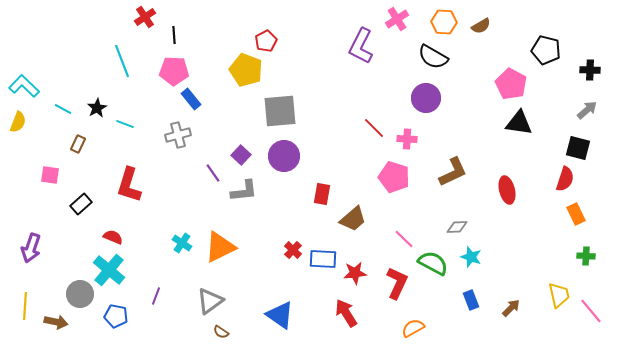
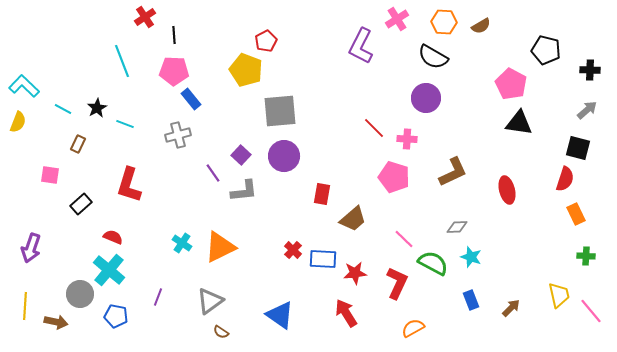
purple line at (156, 296): moved 2 px right, 1 px down
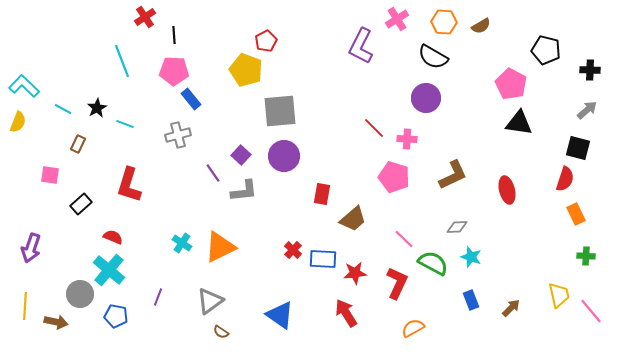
brown L-shape at (453, 172): moved 3 px down
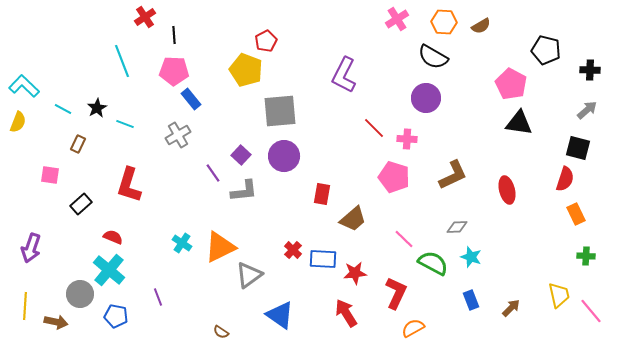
purple L-shape at (361, 46): moved 17 px left, 29 px down
gray cross at (178, 135): rotated 15 degrees counterclockwise
red L-shape at (397, 283): moved 1 px left, 10 px down
purple line at (158, 297): rotated 42 degrees counterclockwise
gray triangle at (210, 301): moved 39 px right, 26 px up
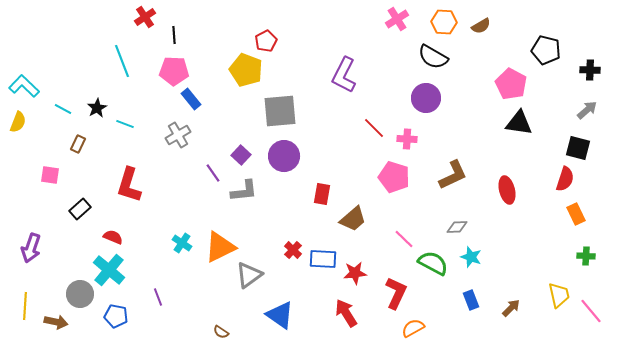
black rectangle at (81, 204): moved 1 px left, 5 px down
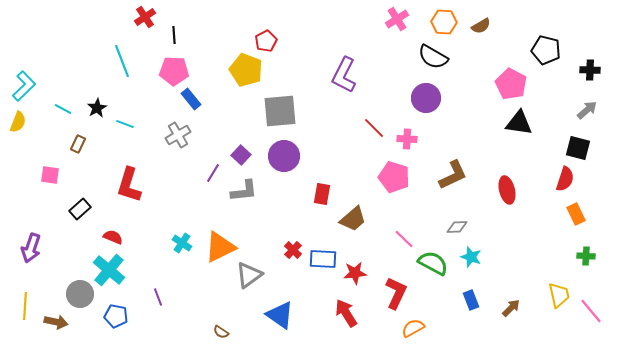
cyan L-shape at (24, 86): rotated 92 degrees clockwise
purple line at (213, 173): rotated 66 degrees clockwise
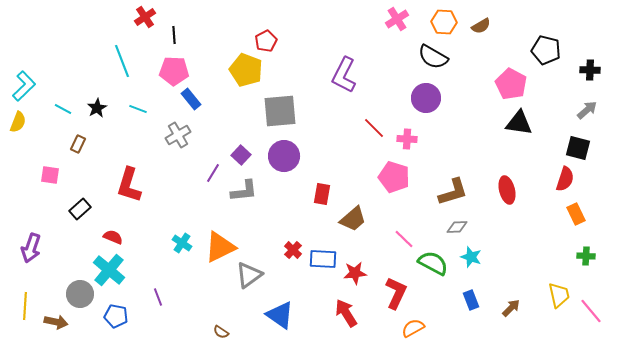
cyan line at (125, 124): moved 13 px right, 15 px up
brown L-shape at (453, 175): moved 17 px down; rotated 8 degrees clockwise
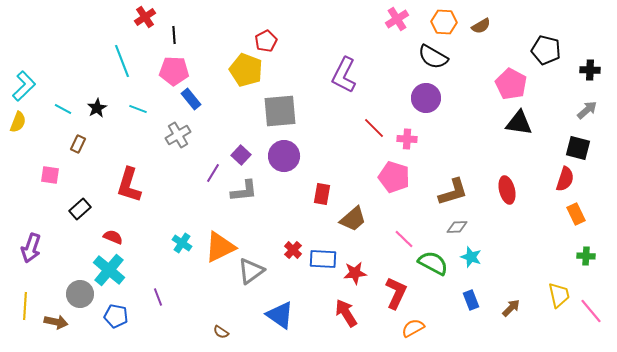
gray triangle at (249, 275): moved 2 px right, 4 px up
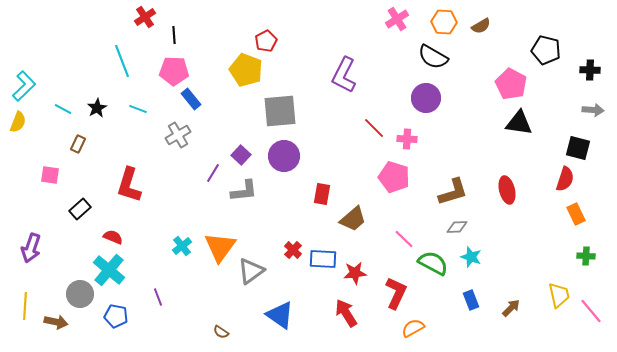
gray arrow at (587, 110): moved 6 px right; rotated 45 degrees clockwise
cyan cross at (182, 243): moved 3 px down; rotated 18 degrees clockwise
orange triangle at (220, 247): rotated 28 degrees counterclockwise
